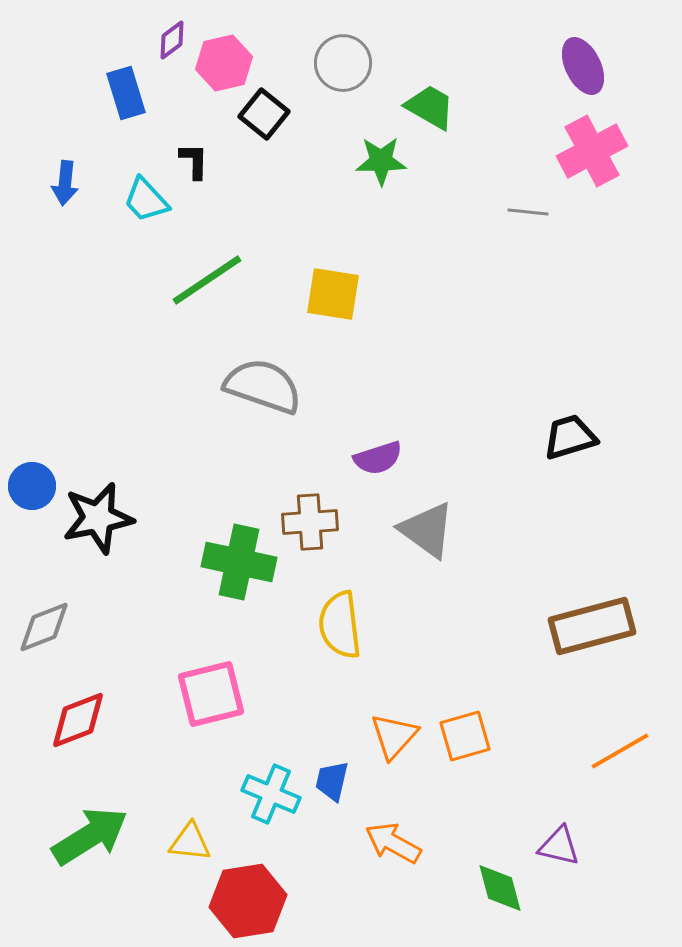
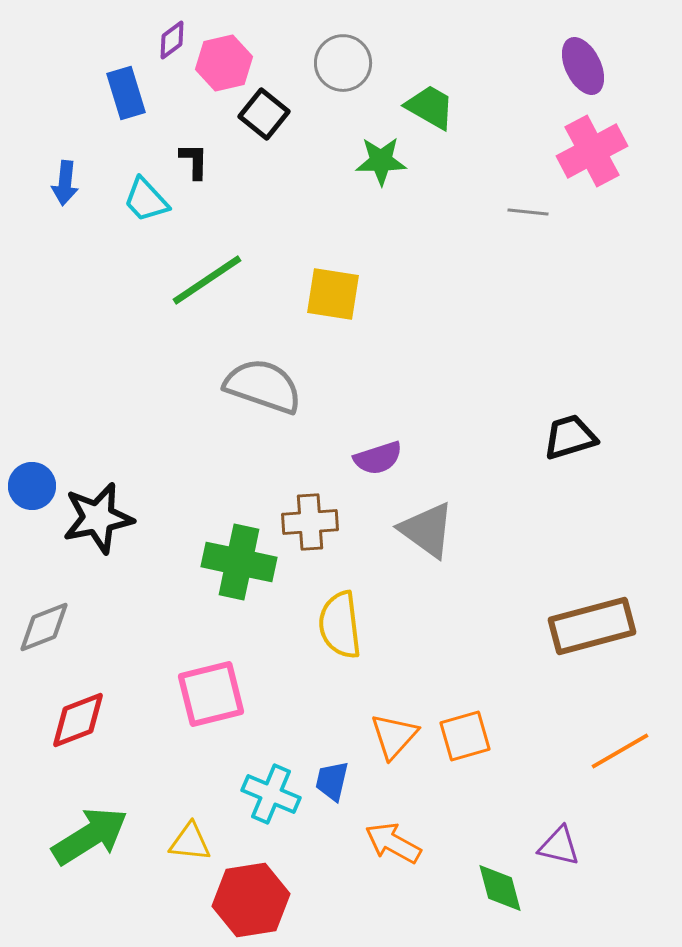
red hexagon: moved 3 px right, 1 px up
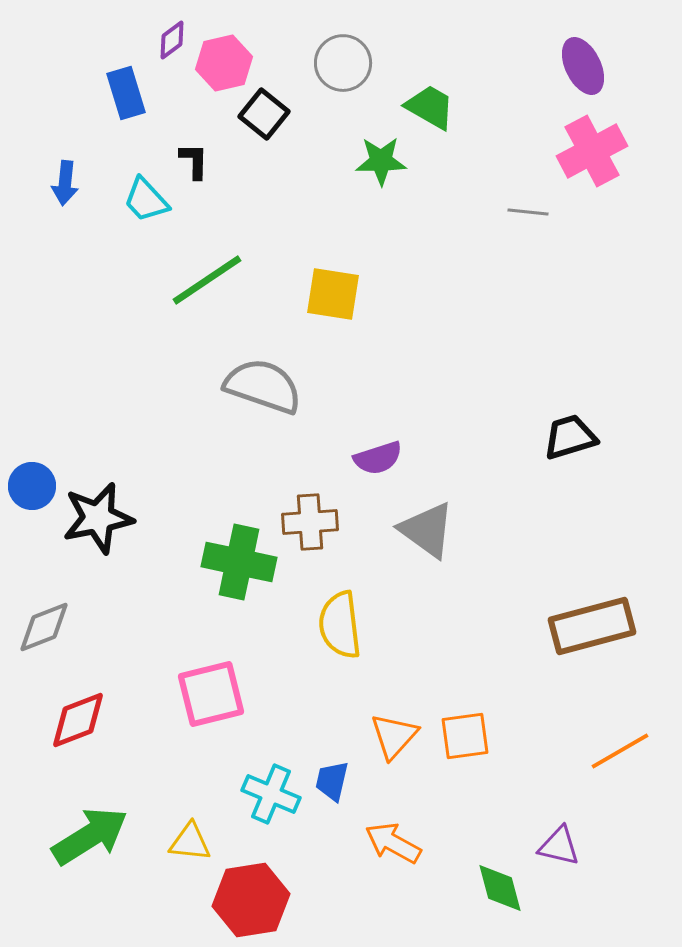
orange square: rotated 8 degrees clockwise
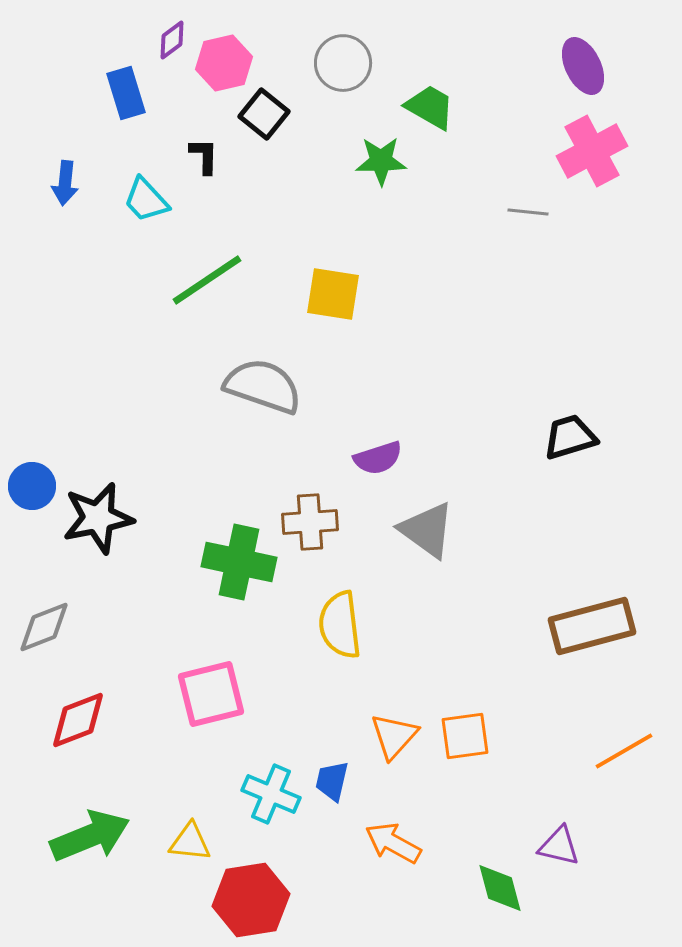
black L-shape: moved 10 px right, 5 px up
orange line: moved 4 px right
green arrow: rotated 10 degrees clockwise
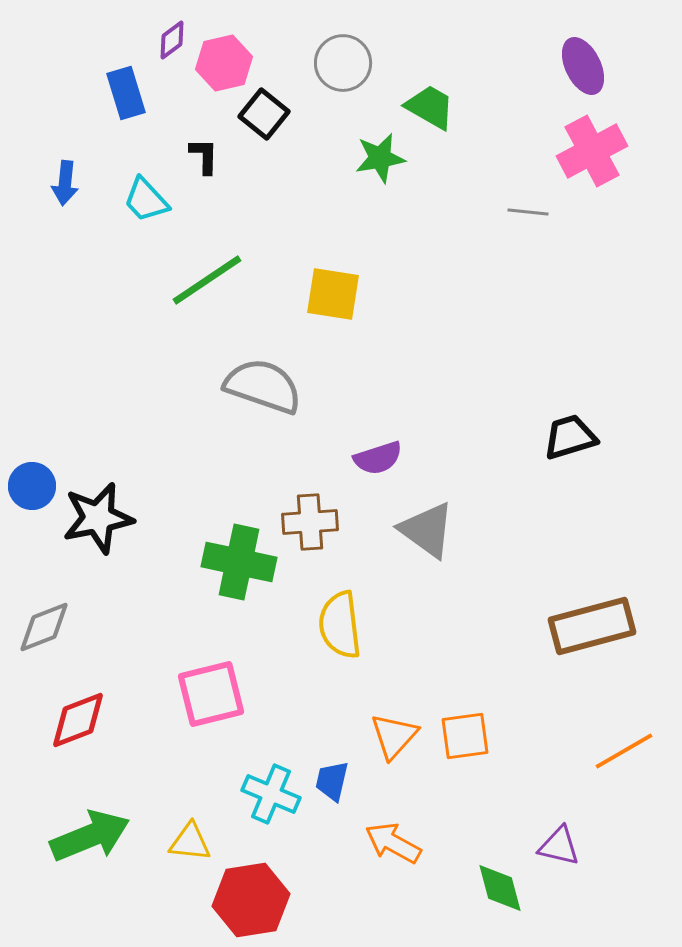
green star: moved 1 px left, 3 px up; rotated 9 degrees counterclockwise
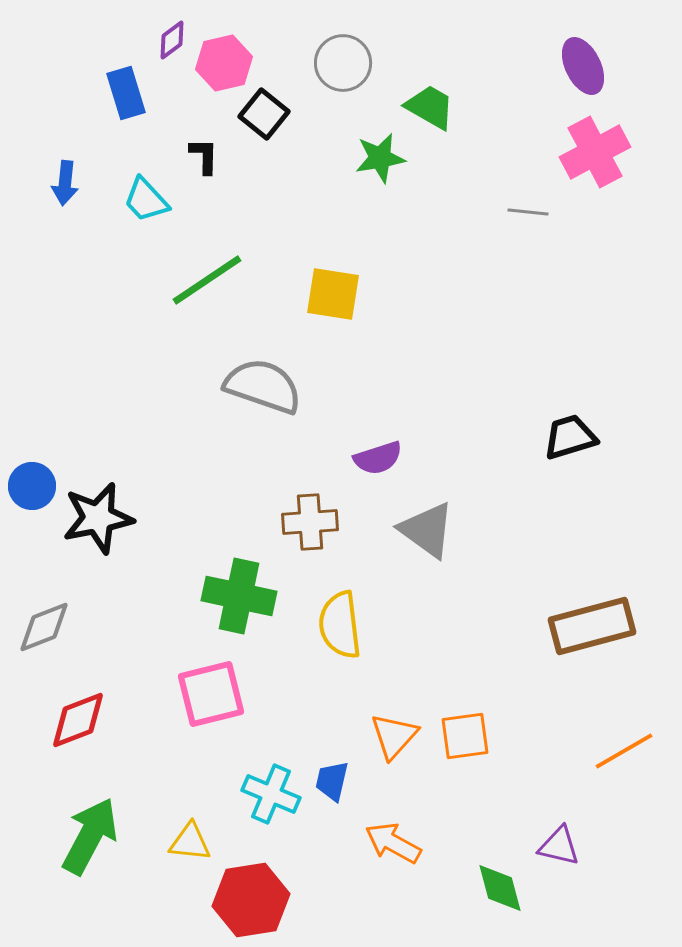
pink cross: moved 3 px right, 1 px down
green cross: moved 34 px down
green arrow: rotated 40 degrees counterclockwise
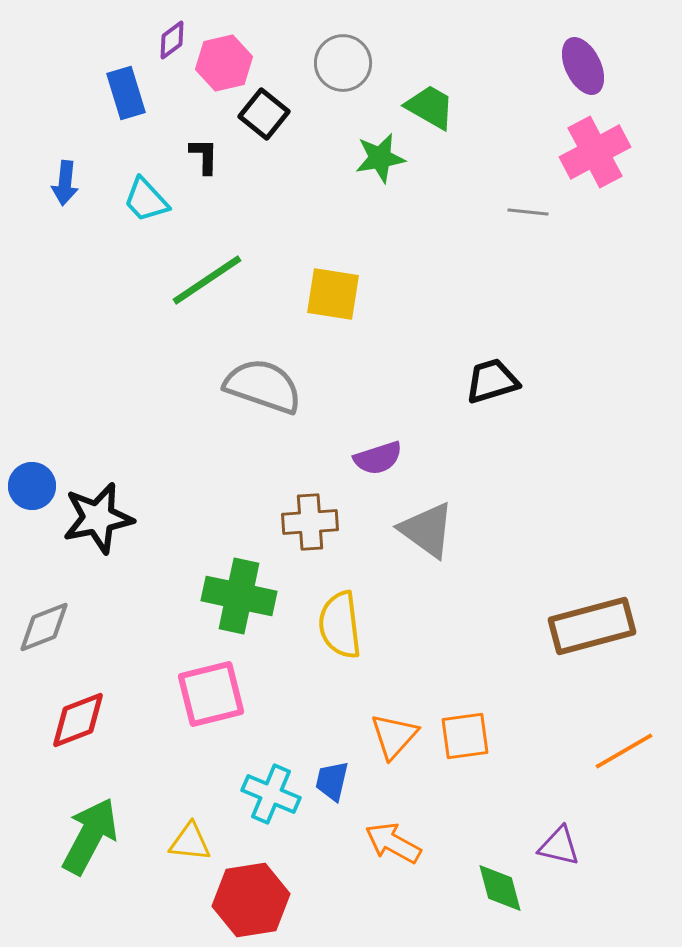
black trapezoid: moved 78 px left, 56 px up
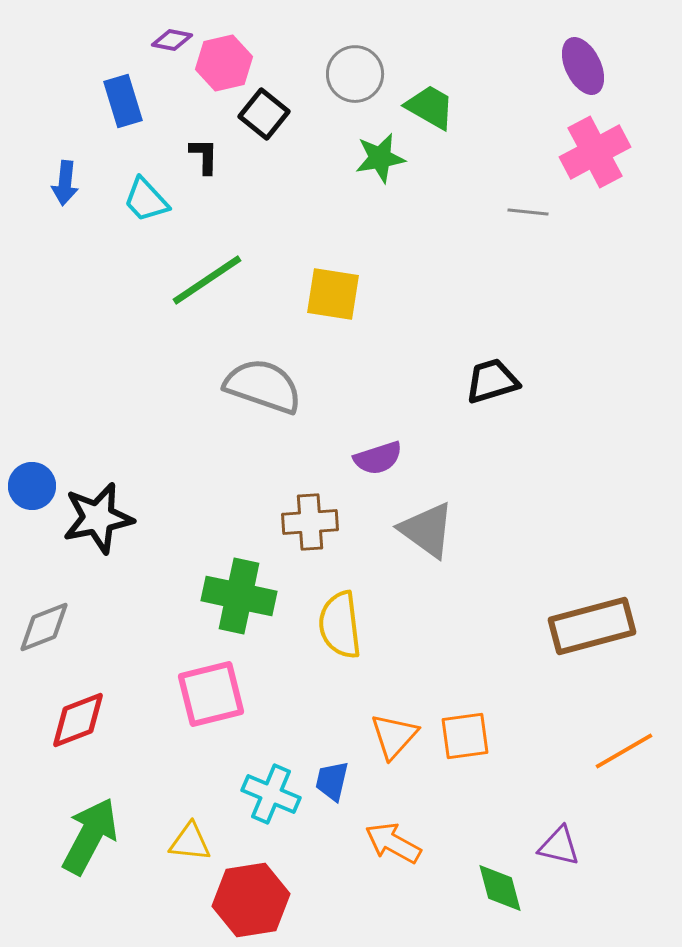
purple diamond: rotated 48 degrees clockwise
gray circle: moved 12 px right, 11 px down
blue rectangle: moved 3 px left, 8 px down
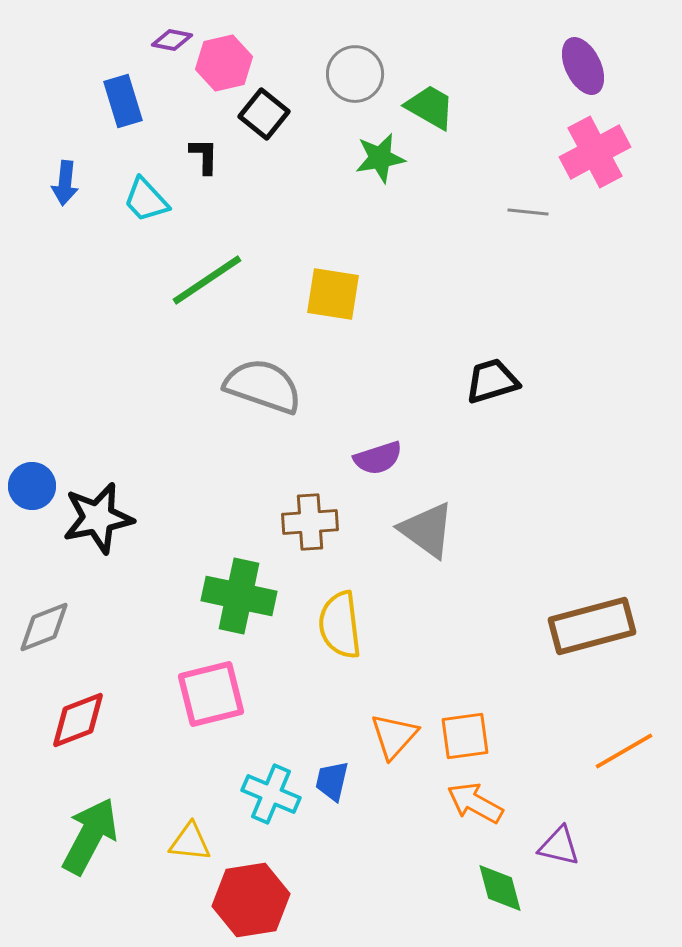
orange arrow: moved 82 px right, 40 px up
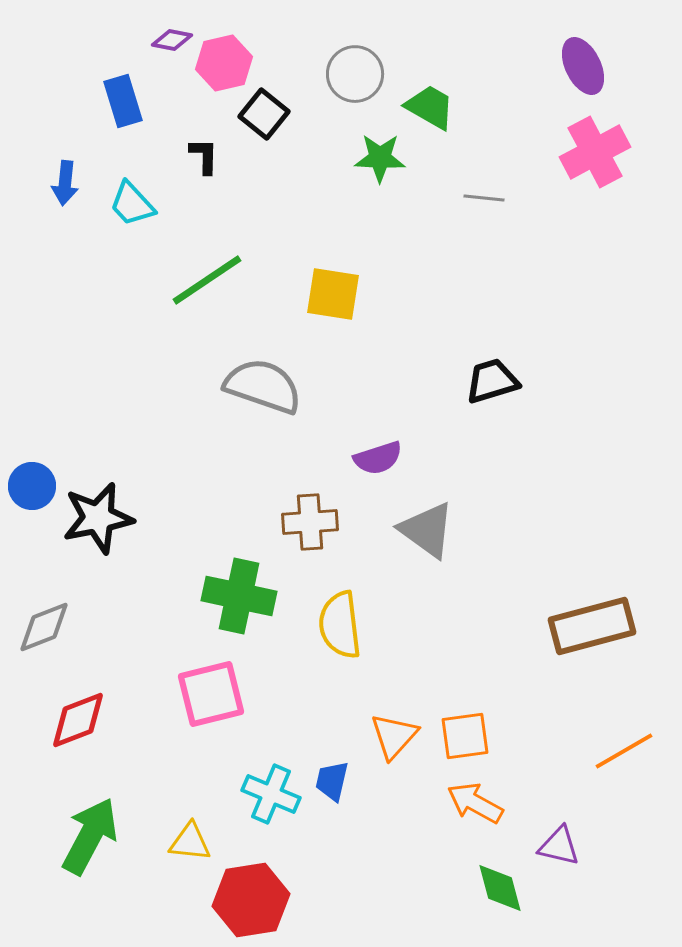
green star: rotated 12 degrees clockwise
cyan trapezoid: moved 14 px left, 4 px down
gray line: moved 44 px left, 14 px up
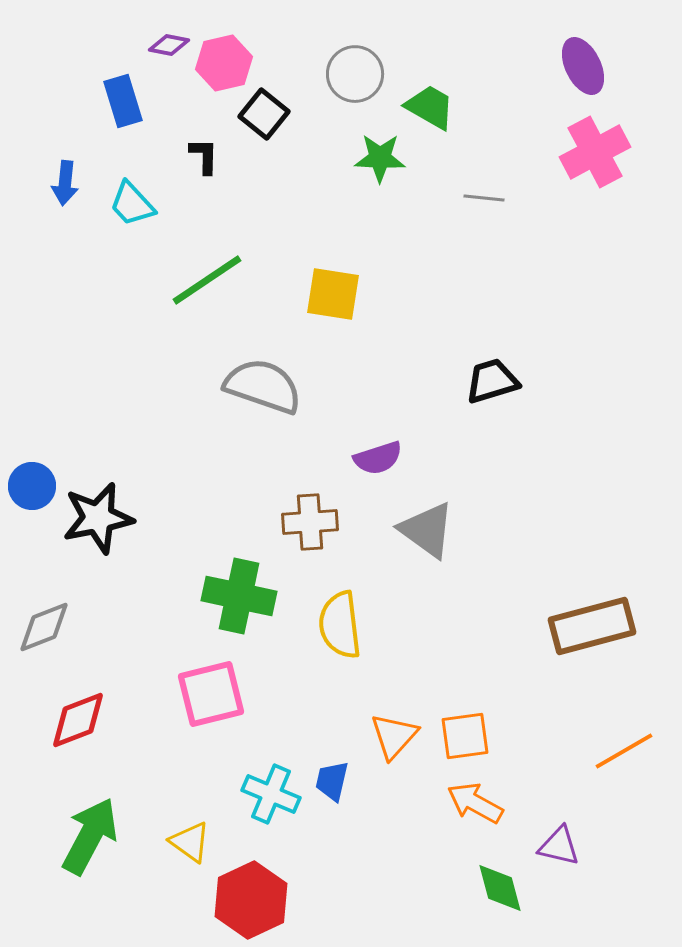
purple diamond: moved 3 px left, 5 px down
yellow triangle: rotated 30 degrees clockwise
red hexagon: rotated 16 degrees counterclockwise
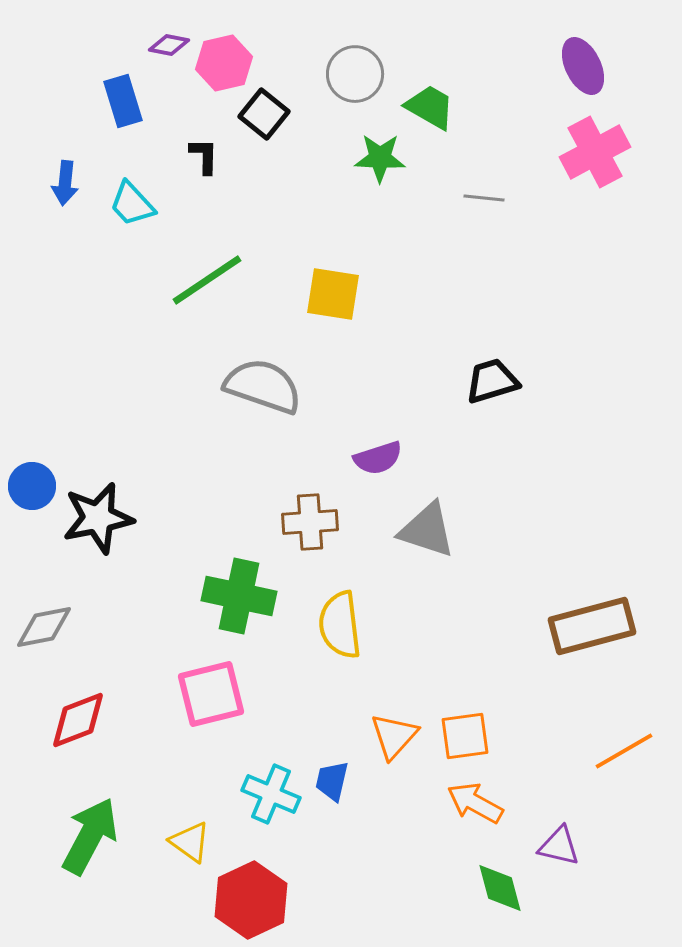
gray triangle: rotated 18 degrees counterclockwise
gray diamond: rotated 10 degrees clockwise
